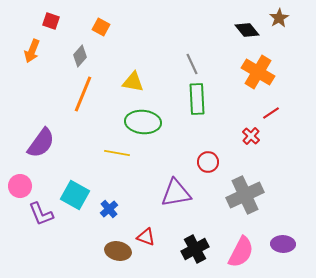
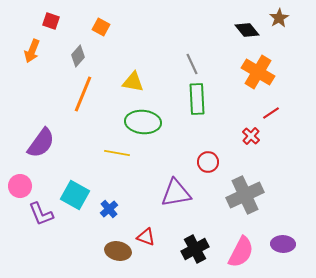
gray diamond: moved 2 px left
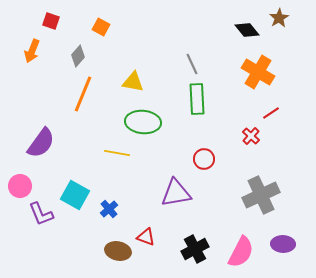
red circle: moved 4 px left, 3 px up
gray cross: moved 16 px right
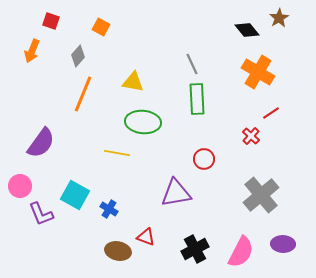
gray cross: rotated 15 degrees counterclockwise
blue cross: rotated 18 degrees counterclockwise
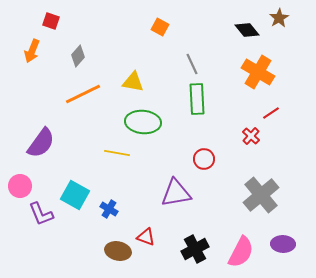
orange square: moved 59 px right
orange line: rotated 42 degrees clockwise
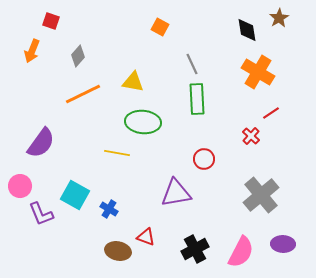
black diamond: rotated 30 degrees clockwise
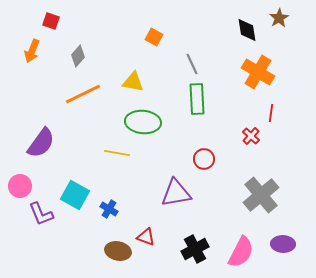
orange square: moved 6 px left, 10 px down
red line: rotated 48 degrees counterclockwise
